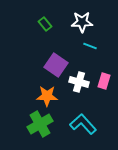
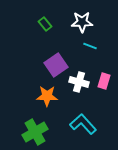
purple square: rotated 20 degrees clockwise
green cross: moved 5 px left, 8 px down
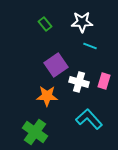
cyan L-shape: moved 6 px right, 5 px up
green cross: rotated 25 degrees counterclockwise
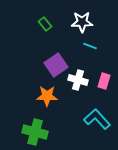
white cross: moved 1 px left, 2 px up
cyan L-shape: moved 8 px right
green cross: rotated 20 degrees counterclockwise
